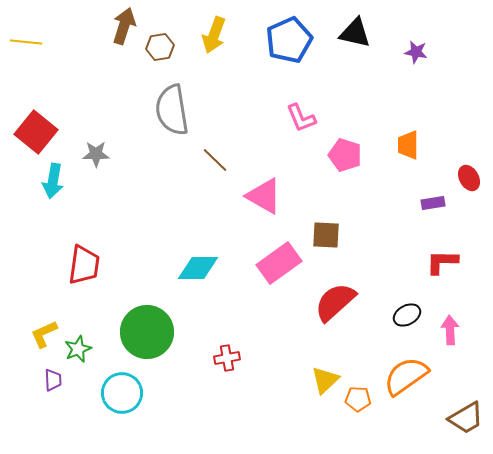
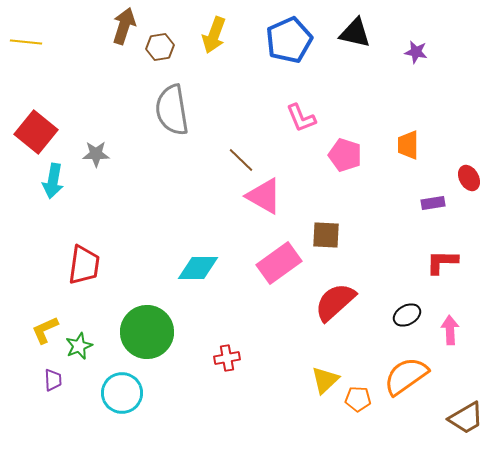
brown line: moved 26 px right
yellow L-shape: moved 1 px right, 4 px up
green star: moved 1 px right, 3 px up
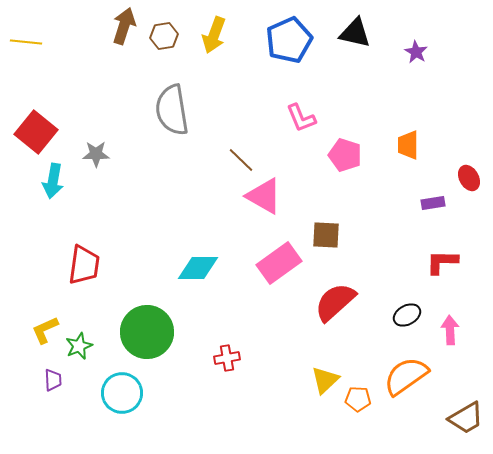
brown hexagon: moved 4 px right, 11 px up
purple star: rotated 20 degrees clockwise
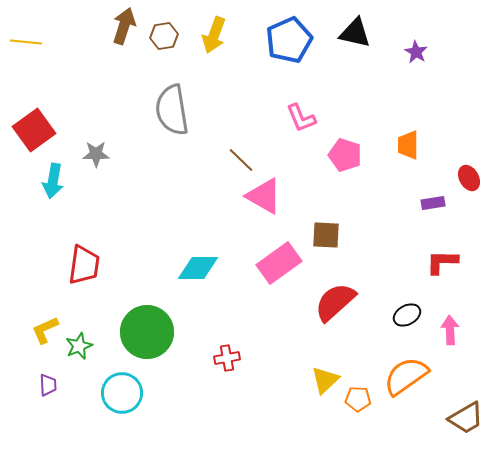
red square: moved 2 px left, 2 px up; rotated 15 degrees clockwise
purple trapezoid: moved 5 px left, 5 px down
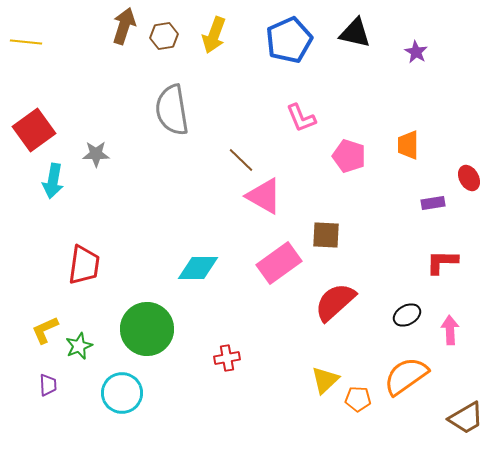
pink pentagon: moved 4 px right, 1 px down
green circle: moved 3 px up
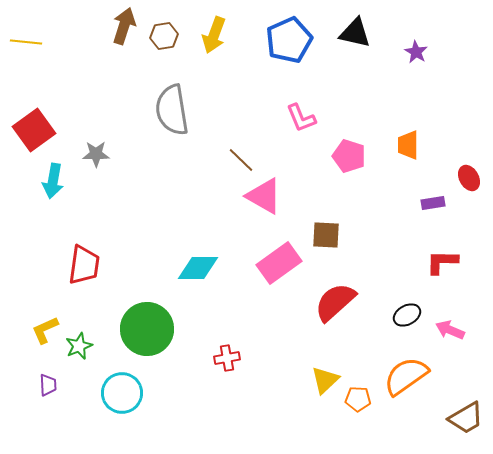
pink arrow: rotated 64 degrees counterclockwise
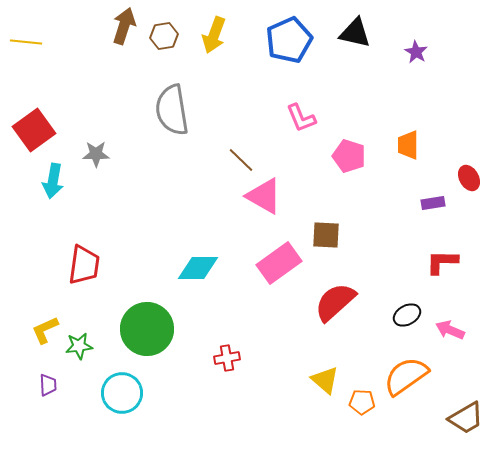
green star: rotated 16 degrees clockwise
yellow triangle: rotated 36 degrees counterclockwise
orange pentagon: moved 4 px right, 3 px down
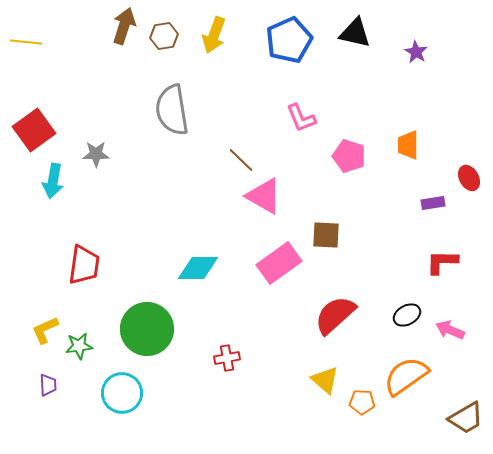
red semicircle: moved 13 px down
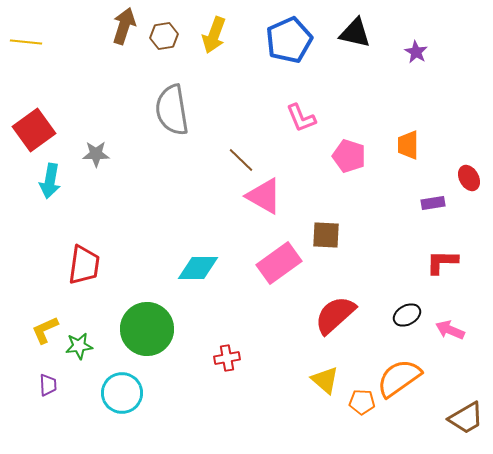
cyan arrow: moved 3 px left
orange semicircle: moved 7 px left, 2 px down
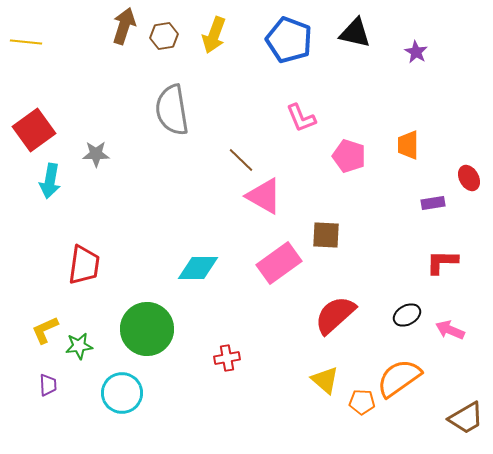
blue pentagon: rotated 27 degrees counterclockwise
